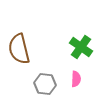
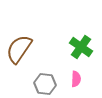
brown semicircle: rotated 48 degrees clockwise
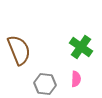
brown semicircle: moved 1 px down; rotated 124 degrees clockwise
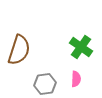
brown semicircle: rotated 40 degrees clockwise
gray hexagon: rotated 15 degrees counterclockwise
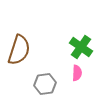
pink semicircle: moved 1 px right, 6 px up
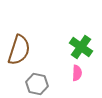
gray hexagon: moved 8 px left; rotated 20 degrees clockwise
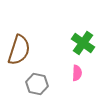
green cross: moved 2 px right, 4 px up
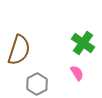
pink semicircle: rotated 35 degrees counterclockwise
gray hexagon: rotated 20 degrees clockwise
